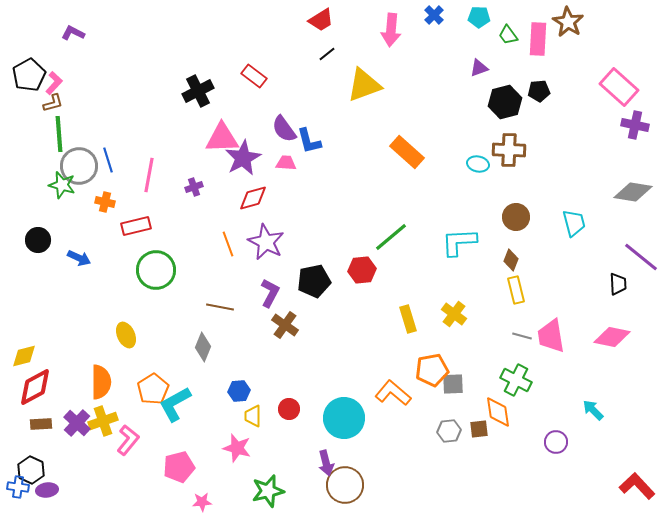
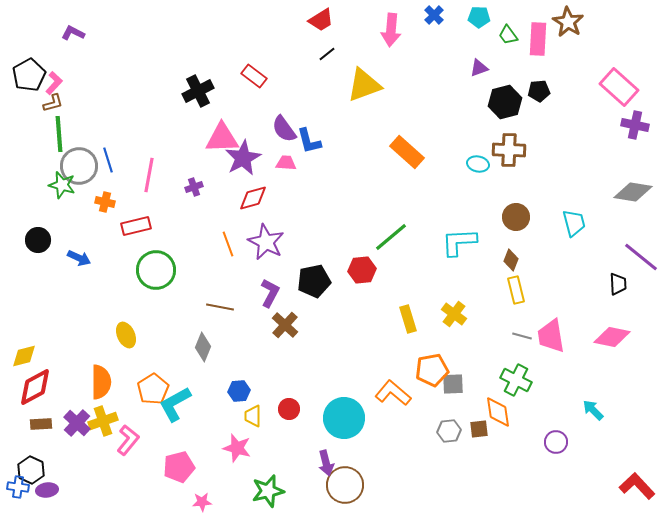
brown cross at (285, 325): rotated 8 degrees clockwise
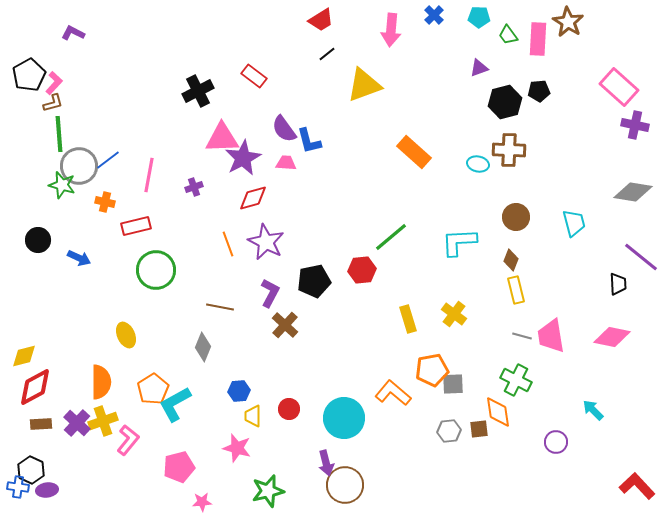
orange rectangle at (407, 152): moved 7 px right
blue line at (108, 160): rotated 70 degrees clockwise
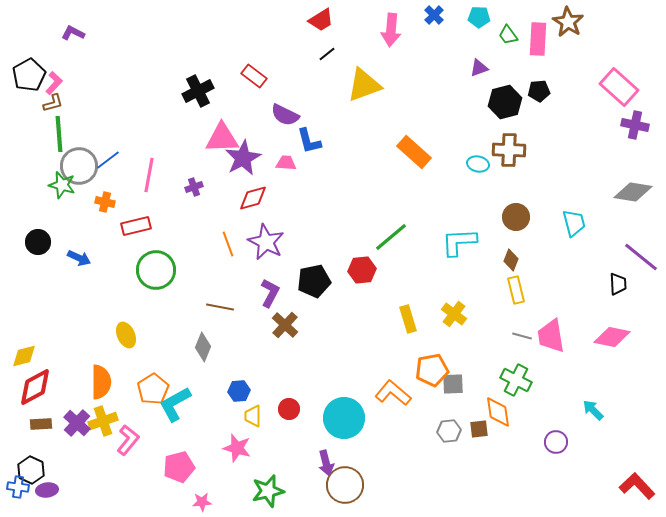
purple semicircle at (284, 129): moved 1 px right, 14 px up; rotated 28 degrees counterclockwise
black circle at (38, 240): moved 2 px down
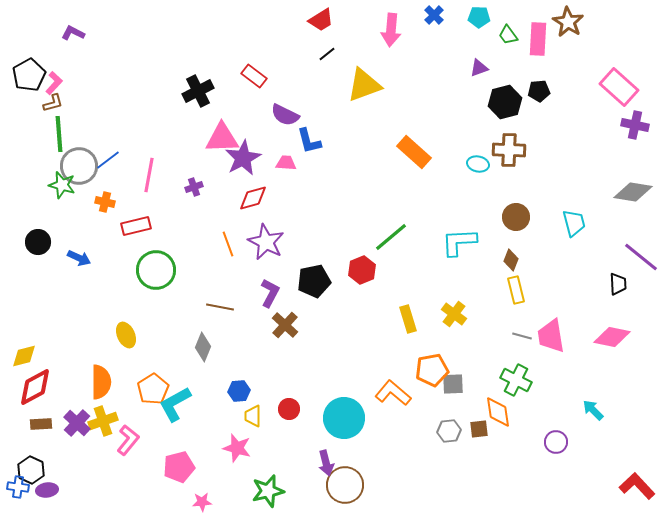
red hexagon at (362, 270): rotated 16 degrees counterclockwise
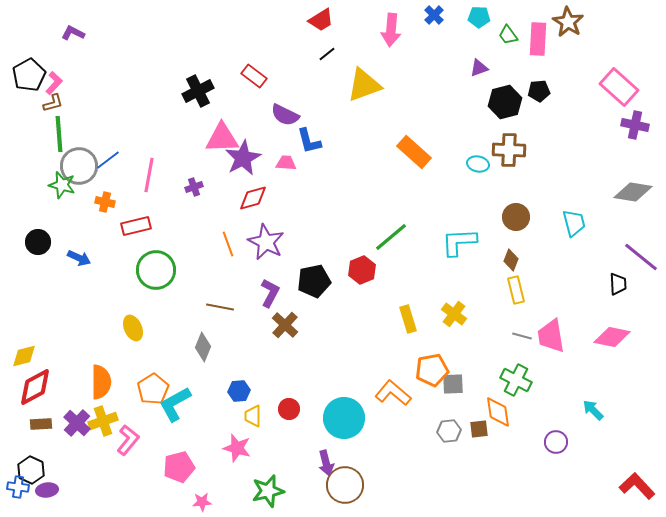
yellow ellipse at (126, 335): moved 7 px right, 7 px up
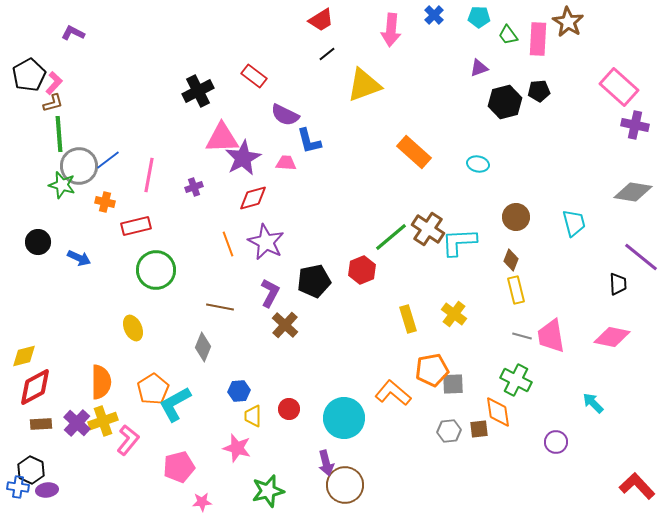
brown cross at (509, 150): moved 81 px left, 79 px down; rotated 32 degrees clockwise
cyan arrow at (593, 410): moved 7 px up
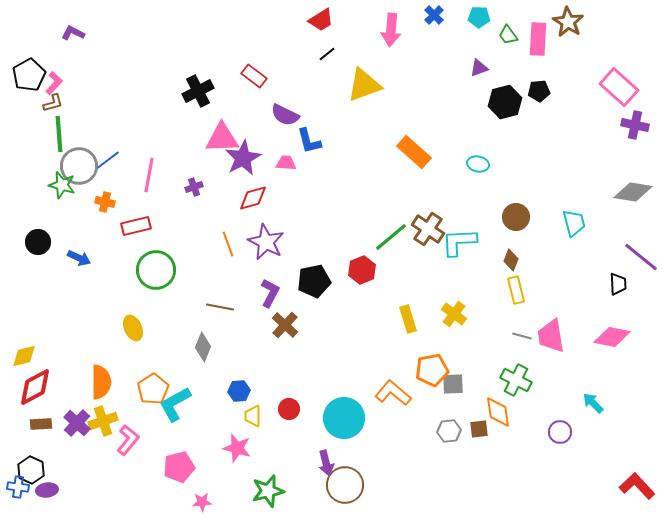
purple circle at (556, 442): moved 4 px right, 10 px up
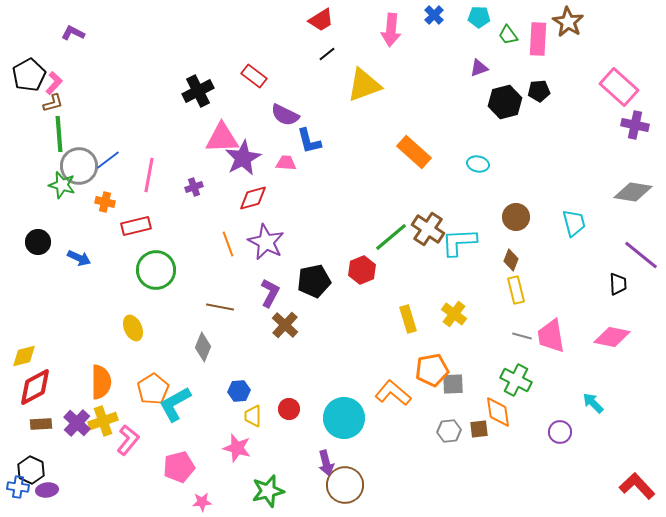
purple line at (641, 257): moved 2 px up
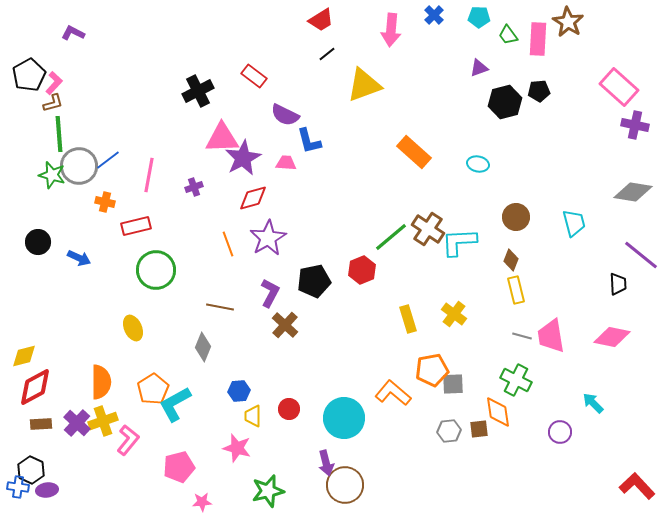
green star at (62, 185): moved 10 px left, 10 px up
purple star at (266, 242): moved 2 px right, 4 px up; rotated 15 degrees clockwise
